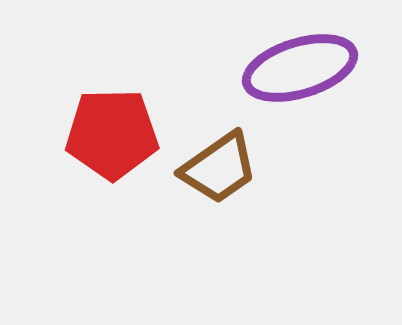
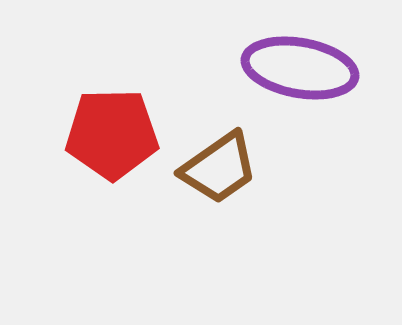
purple ellipse: rotated 27 degrees clockwise
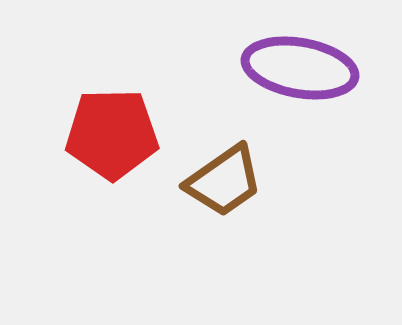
brown trapezoid: moved 5 px right, 13 px down
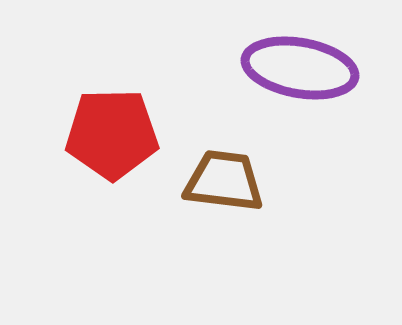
brown trapezoid: rotated 138 degrees counterclockwise
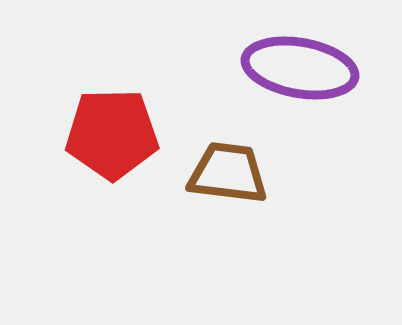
brown trapezoid: moved 4 px right, 8 px up
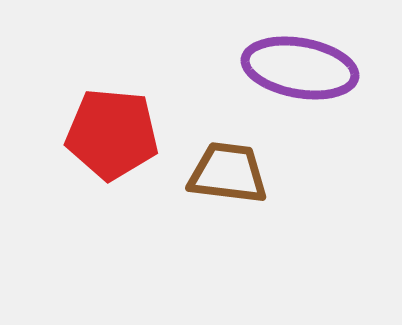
red pentagon: rotated 6 degrees clockwise
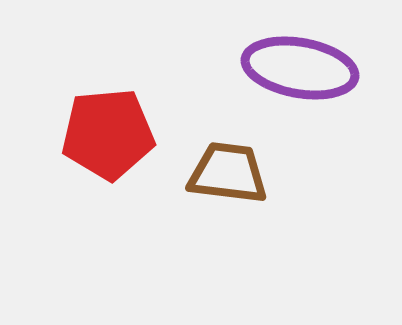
red pentagon: moved 4 px left; rotated 10 degrees counterclockwise
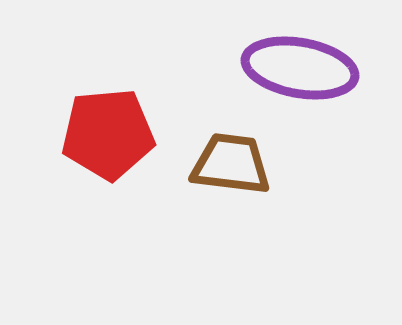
brown trapezoid: moved 3 px right, 9 px up
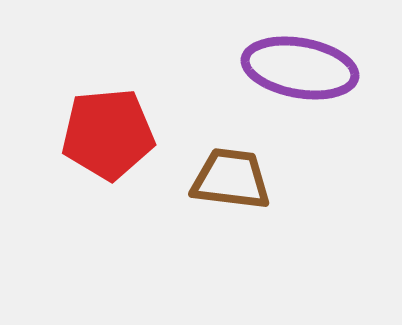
brown trapezoid: moved 15 px down
